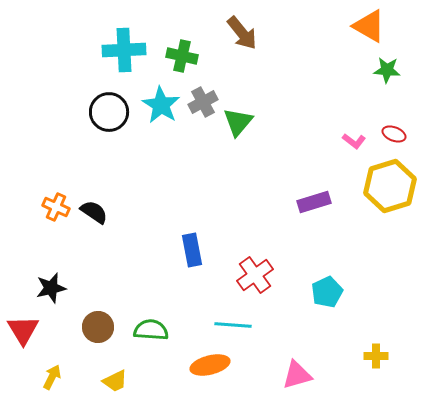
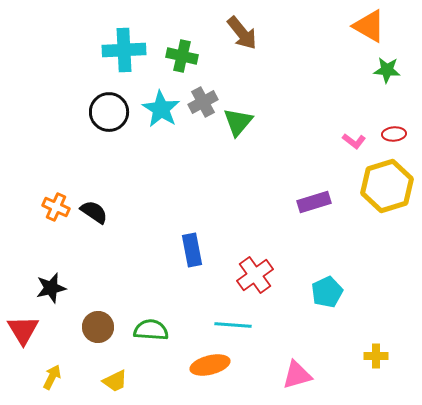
cyan star: moved 4 px down
red ellipse: rotated 25 degrees counterclockwise
yellow hexagon: moved 3 px left
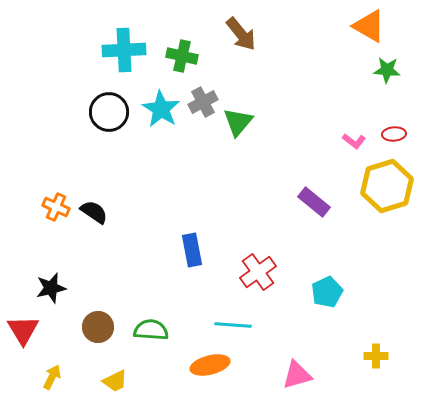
brown arrow: moved 1 px left, 1 px down
purple rectangle: rotated 56 degrees clockwise
red cross: moved 3 px right, 3 px up
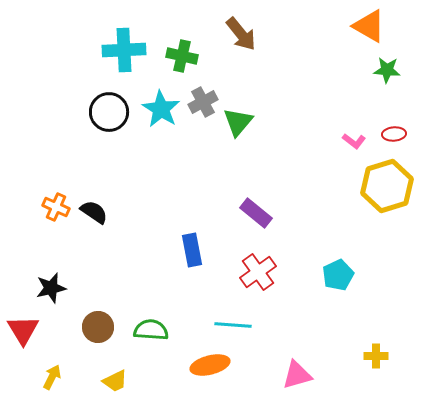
purple rectangle: moved 58 px left, 11 px down
cyan pentagon: moved 11 px right, 17 px up
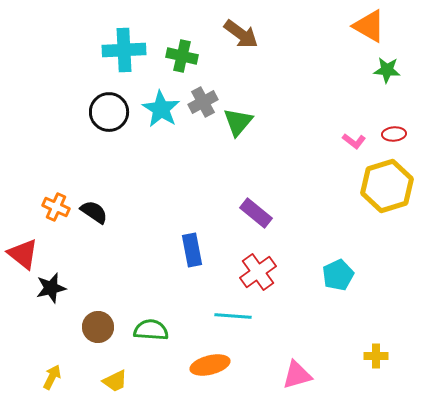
brown arrow: rotated 15 degrees counterclockwise
cyan line: moved 9 px up
red triangle: moved 76 px up; rotated 20 degrees counterclockwise
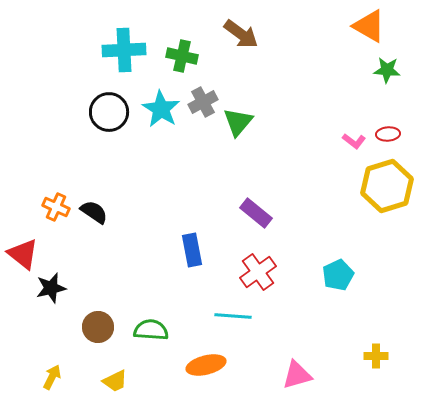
red ellipse: moved 6 px left
orange ellipse: moved 4 px left
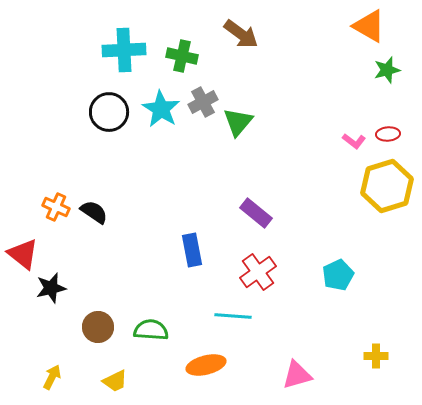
green star: rotated 20 degrees counterclockwise
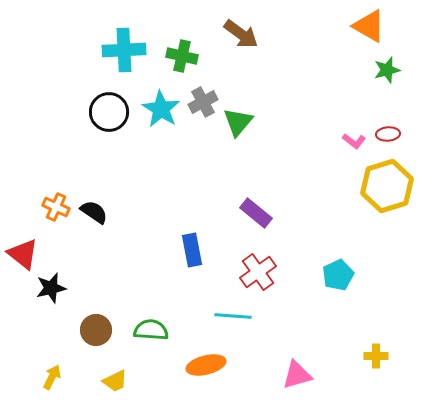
brown circle: moved 2 px left, 3 px down
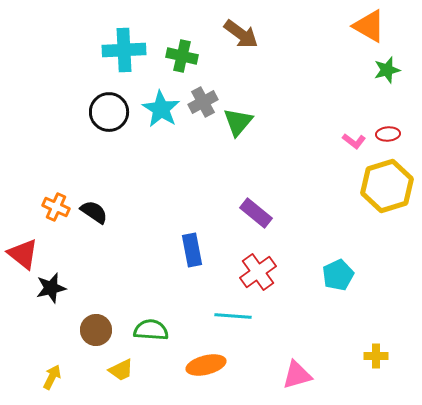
yellow trapezoid: moved 6 px right, 11 px up
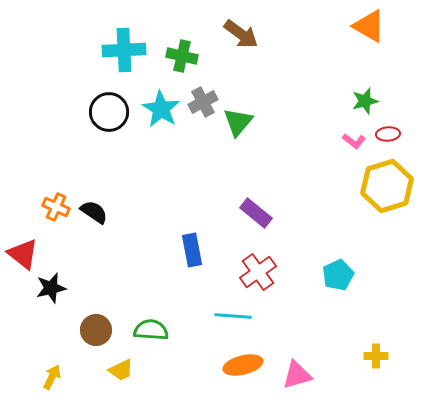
green star: moved 22 px left, 31 px down
orange ellipse: moved 37 px right
